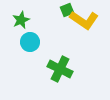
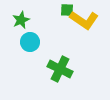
green square: rotated 24 degrees clockwise
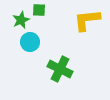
green square: moved 28 px left
yellow L-shape: moved 3 px right; rotated 140 degrees clockwise
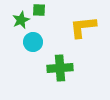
yellow L-shape: moved 4 px left, 7 px down
cyan circle: moved 3 px right
green cross: moved 1 px up; rotated 30 degrees counterclockwise
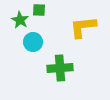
green star: moved 1 px left; rotated 18 degrees counterclockwise
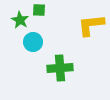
yellow L-shape: moved 8 px right, 2 px up
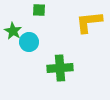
green star: moved 7 px left, 11 px down
yellow L-shape: moved 2 px left, 3 px up
cyan circle: moved 4 px left
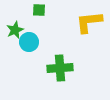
green star: moved 2 px right, 1 px up; rotated 18 degrees clockwise
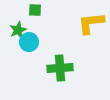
green square: moved 4 px left
yellow L-shape: moved 2 px right, 1 px down
green star: moved 3 px right
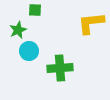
cyan circle: moved 9 px down
